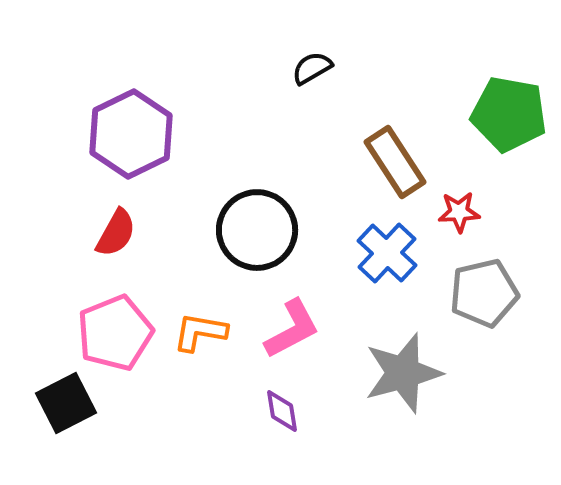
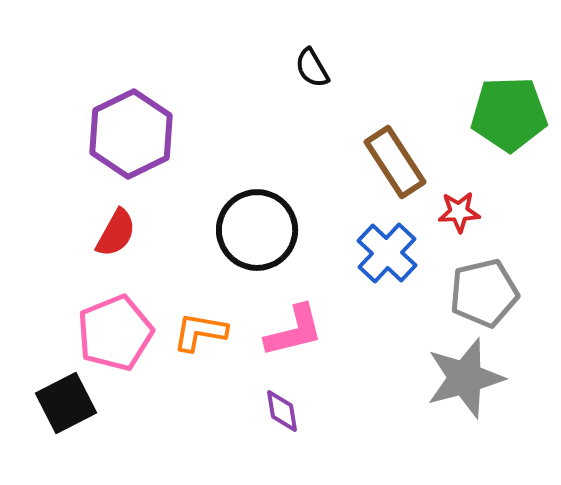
black semicircle: rotated 90 degrees counterclockwise
green pentagon: rotated 12 degrees counterclockwise
pink L-shape: moved 2 px right, 2 px down; rotated 14 degrees clockwise
gray star: moved 62 px right, 5 px down
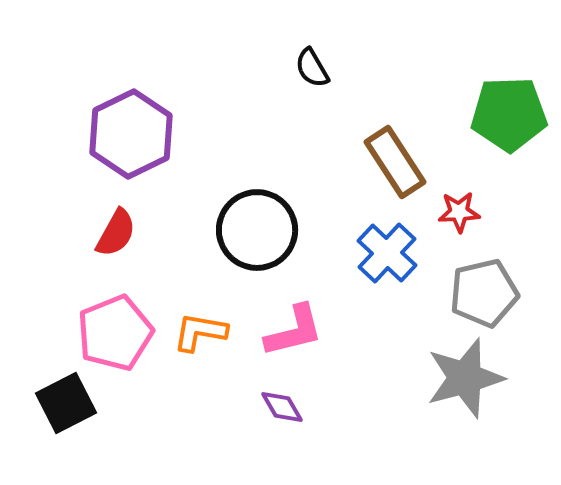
purple diamond: moved 4 px up; rotated 21 degrees counterclockwise
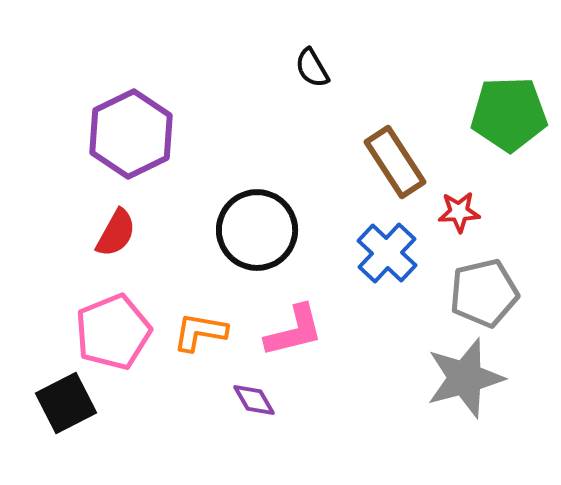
pink pentagon: moved 2 px left, 1 px up
purple diamond: moved 28 px left, 7 px up
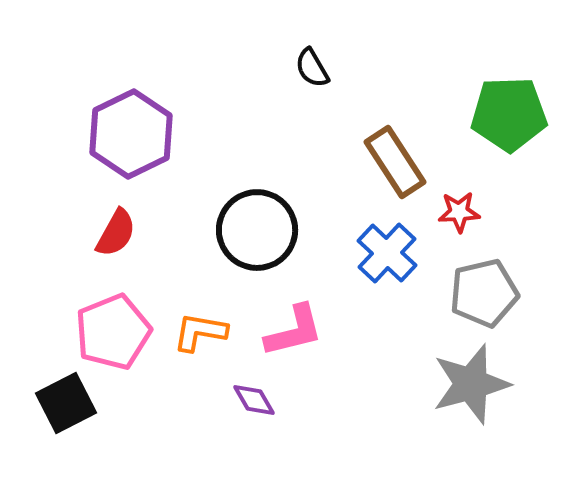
gray star: moved 6 px right, 6 px down
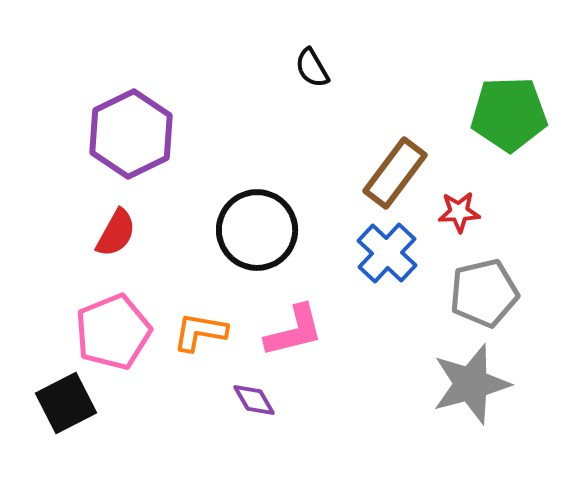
brown rectangle: moved 11 px down; rotated 70 degrees clockwise
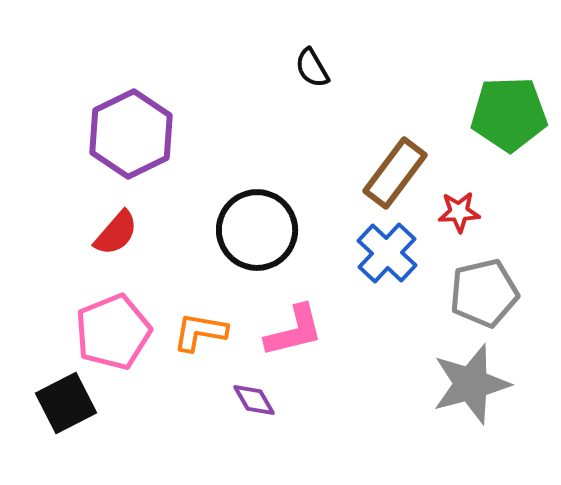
red semicircle: rotated 12 degrees clockwise
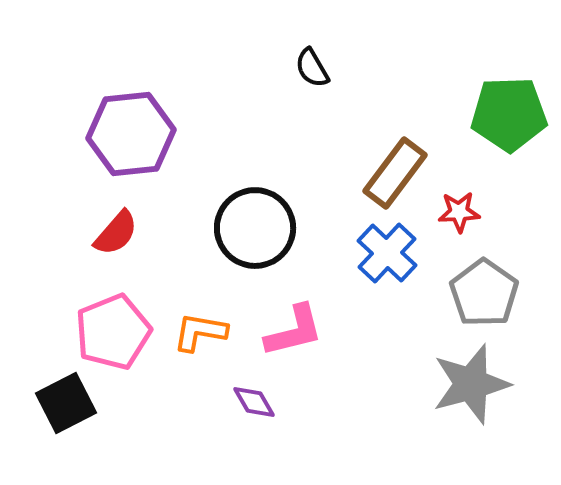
purple hexagon: rotated 20 degrees clockwise
black circle: moved 2 px left, 2 px up
gray pentagon: rotated 24 degrees counterclockwise
purple diamond: moved 2 px down
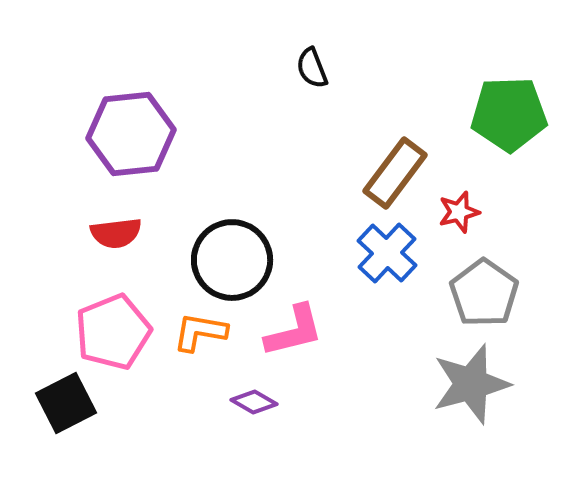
black semicircle: rotated 9 degrees clockwise
red star: rotated 12 degrees counterclockwise
black circle: moved 23 px left, 32 px down
red semicircle: rotated 42 degrees clockwise
purple diamond: rotated 30 degrees counterclockwise
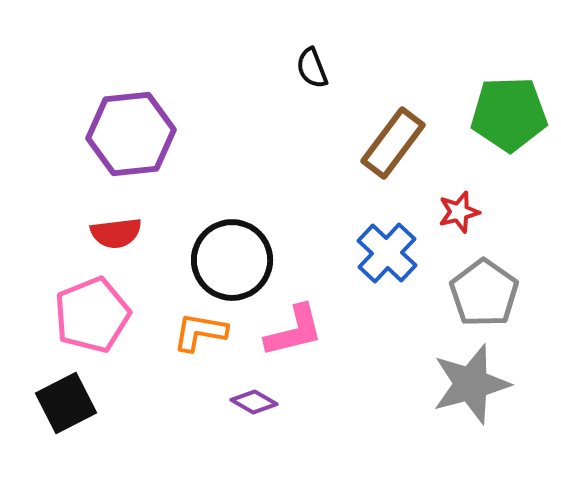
brown rectangle: moved 2 px left, 30 px up
pink pentagon: moved 21 px left, 17 px up
